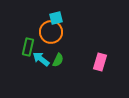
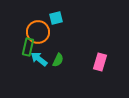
orange circle: moved 13 px left
cyan arrow: moved 2 px left
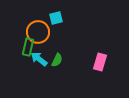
green semicircle: moved 1 px left
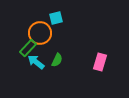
orange circle: moved 2 px right, 1 px down
green rectangle: moved 1 px down; rotated 30 degrees clockwise
cyan arrow: moved 3 px left, 3 px down
